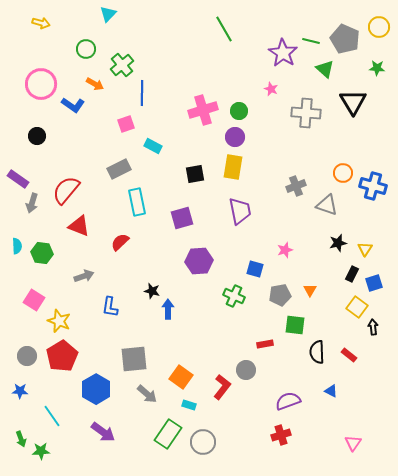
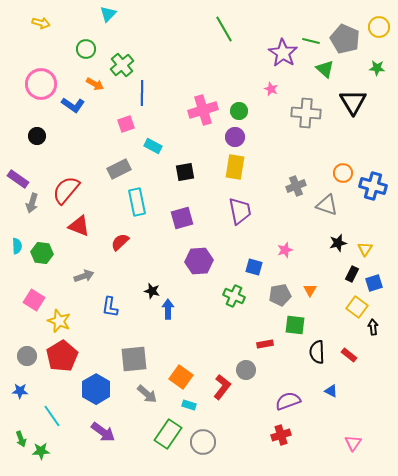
yellow rectangle at (233, 167): moved 2 px right
black square at (195, 174): moved 10 px left, 2 px up
blue square at (255, 269): moved 1 px left, 2 px up
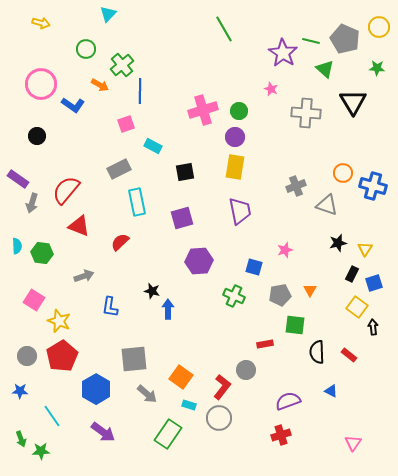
orange arrow at (95, 84): moved 5 px right, 1 px down
blue line at (142, 93): moved 2 px left, 2 px up
gray circle at (203, 442): moved 16 px right, 24 px up
